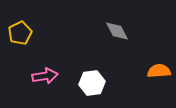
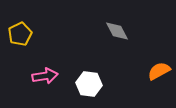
yellow pentagon: moved 1 px down
orange semicircle: rotated 25 degrees counterclockwise
white hexagon: moved 3 px left, 1 px down; rotated 15 degrees clockwise
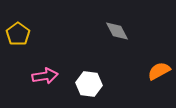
yellow pentagon: moved 2 px left; rotated 10 degrees counterclockwise
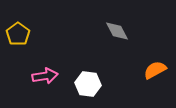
orange semicircle: moved 4 px left, 1 px up
white hexagon: moved 1 px left
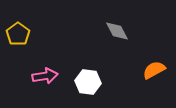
orange semicircle: moved 1 px left
white hexagon: moved 2 px up
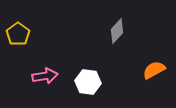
gray diamond: rotated 70 degrees clockwise
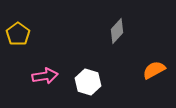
white hexagon: rotated 10 degrees clockwise
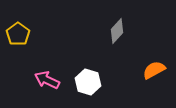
pink arrow: moved 2 px right, 4 px down; rotated 145 degrees counterclockwise
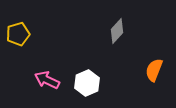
yellow pentagon: rotated 20 degrees clockwise
orange semicircle: rotated 40 degrees counterclockwise
white hexagon: moved 1 px left, 1 px down; rotated 20 degrees clockwise
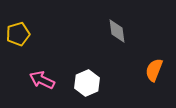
gray diamond: rotated 50 degrees counterclockwise
pink arrow: moved 5 px left
